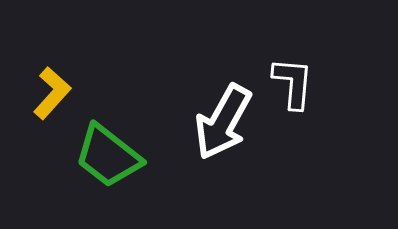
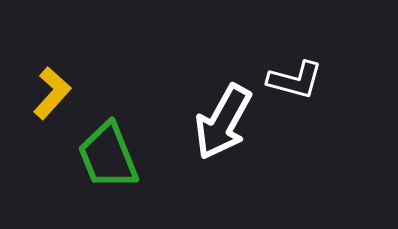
white L-shape: moved 2 px right, 3 px up; rotated 100 degrees clockwise
green trapezoid: rotated 30 degrees clockwise
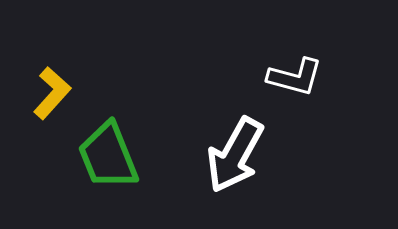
white L-shape: moved 3 px up
white arrow: moved 12 px right, 33 px down
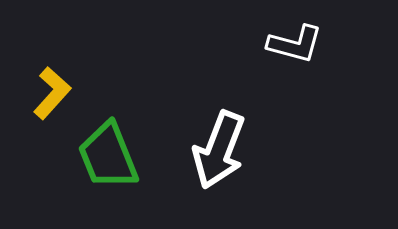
white L-shape: moved 33 px up
white arrow: moved 16 px left, 5 px up; rotated 8 degrees counterclockwise
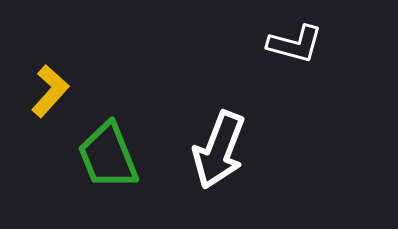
yellow L-shape: moved 2 px left, 2 px up
